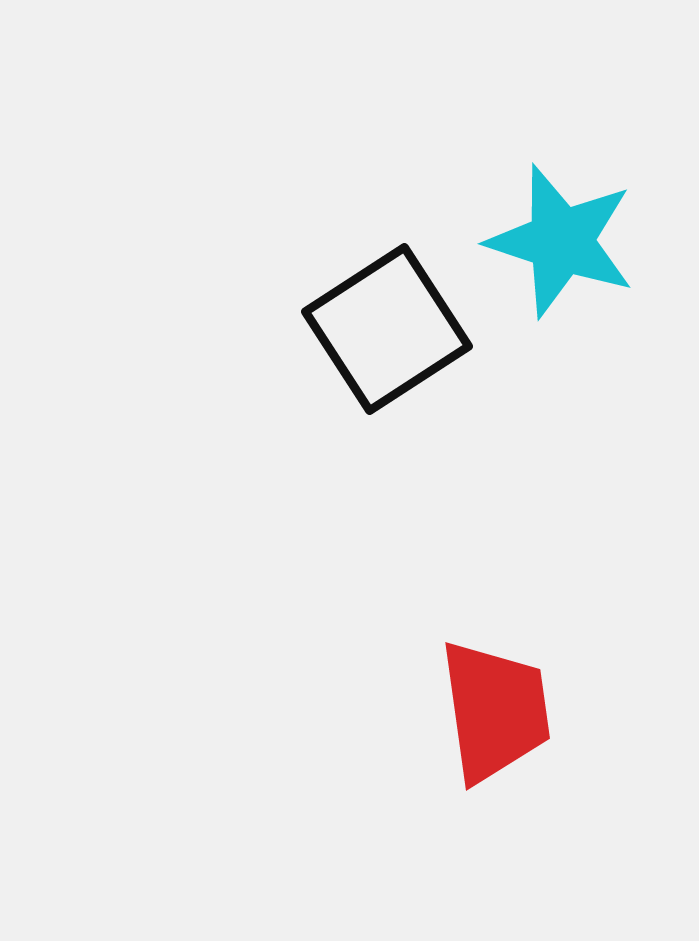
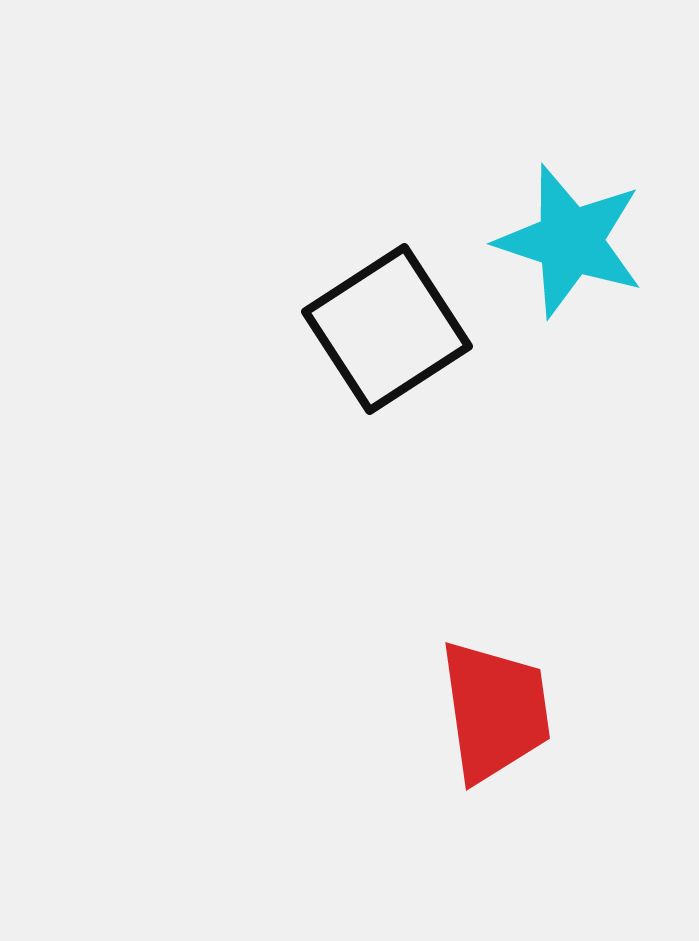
cyan star: moved 9 px right
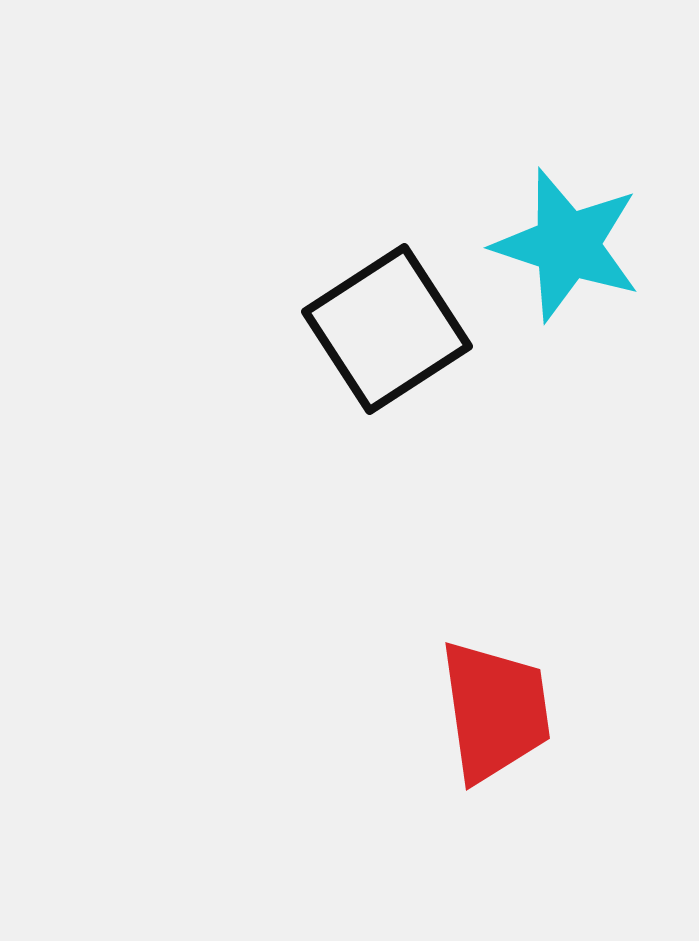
cyan star: moved 3 px left, 4 px down
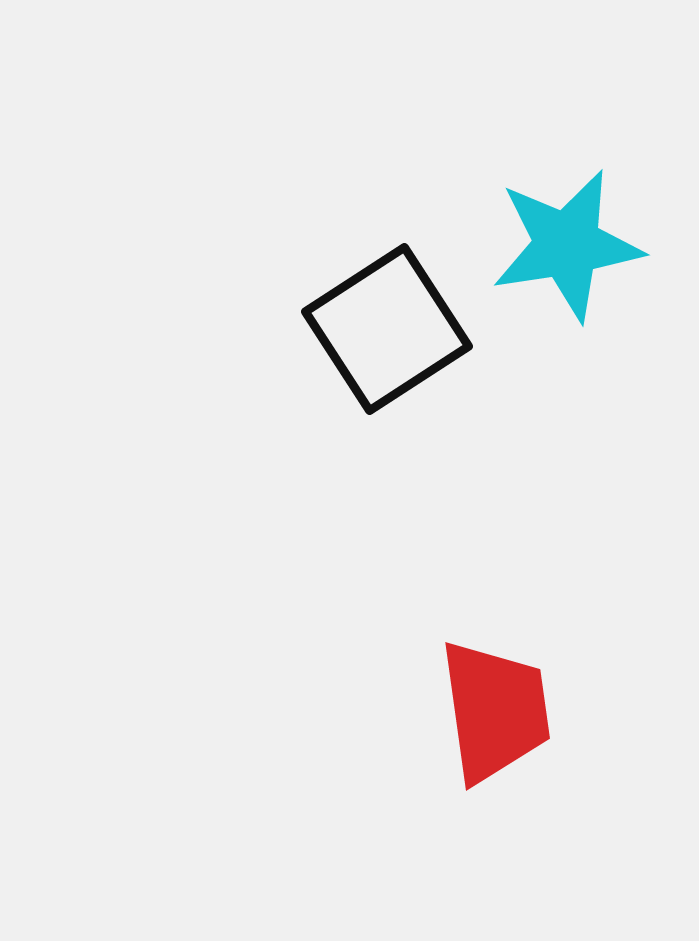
cyan star: rotated 27 degrees counterclockwise
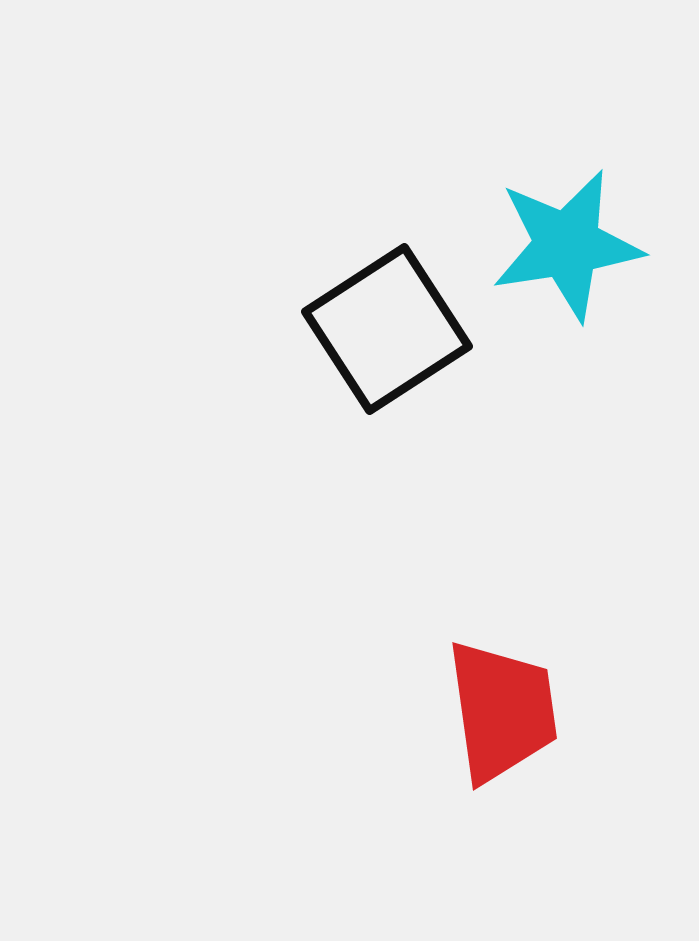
red trapezoid: moved 7 px right
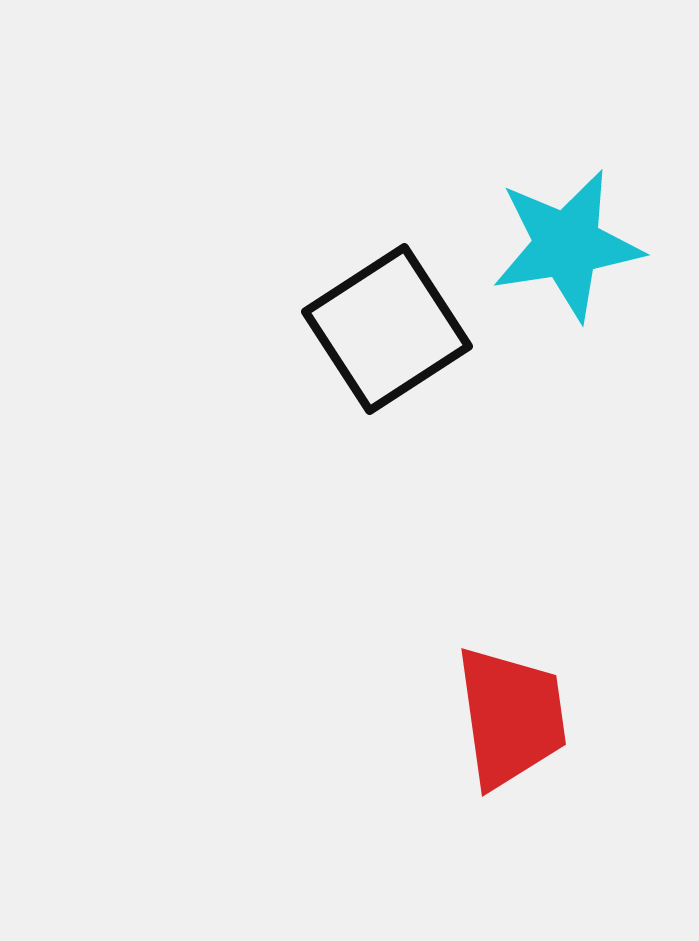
red trapezoid: moved 9 px right, 6 px down
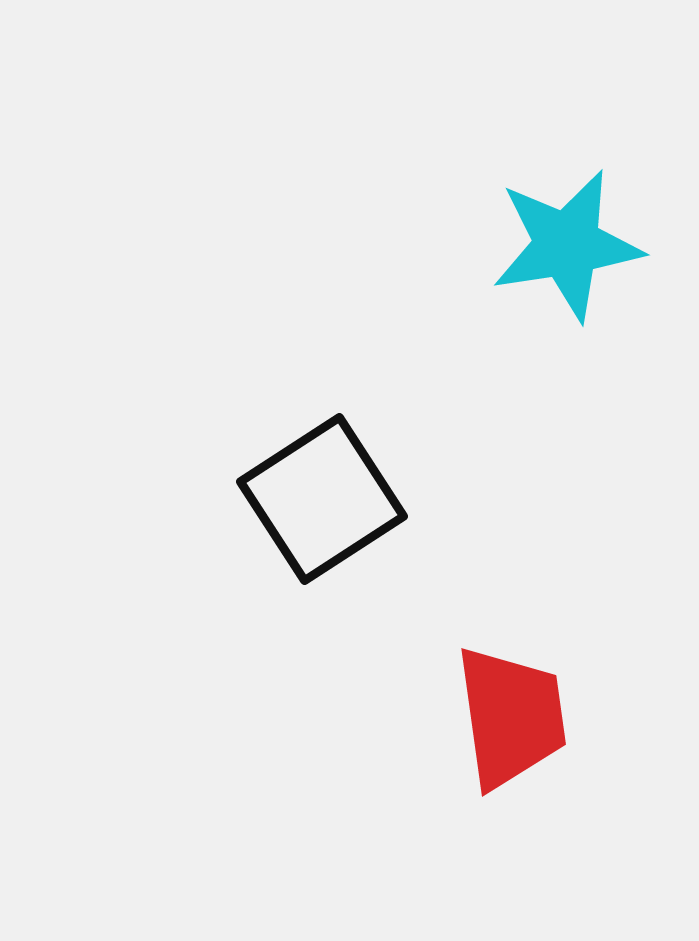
black square: moved 65 px left, 170 px down
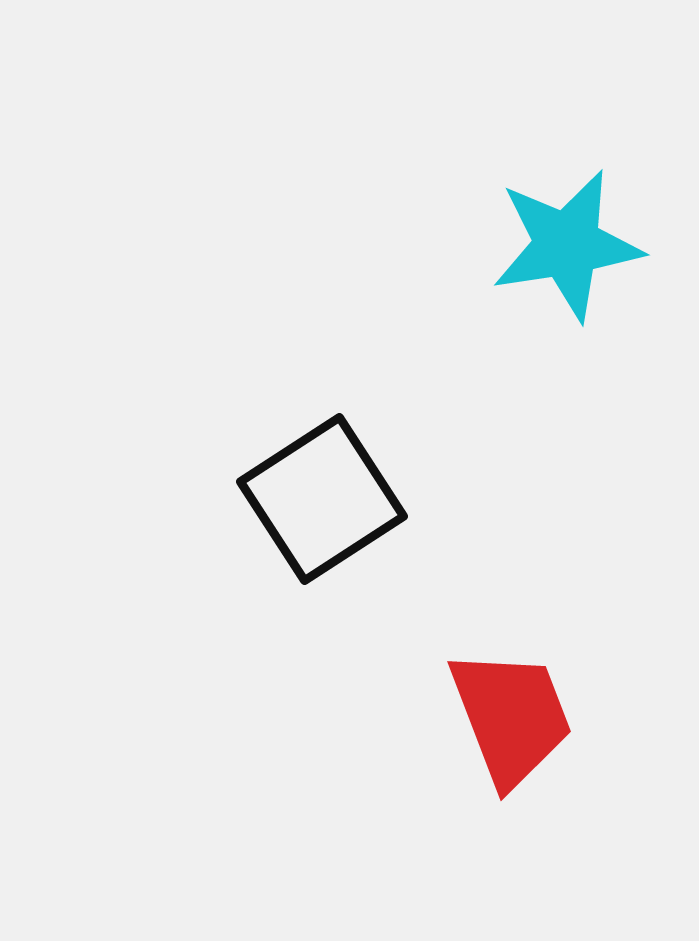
red trapezoid: rotated 13 degrees counterclockwise
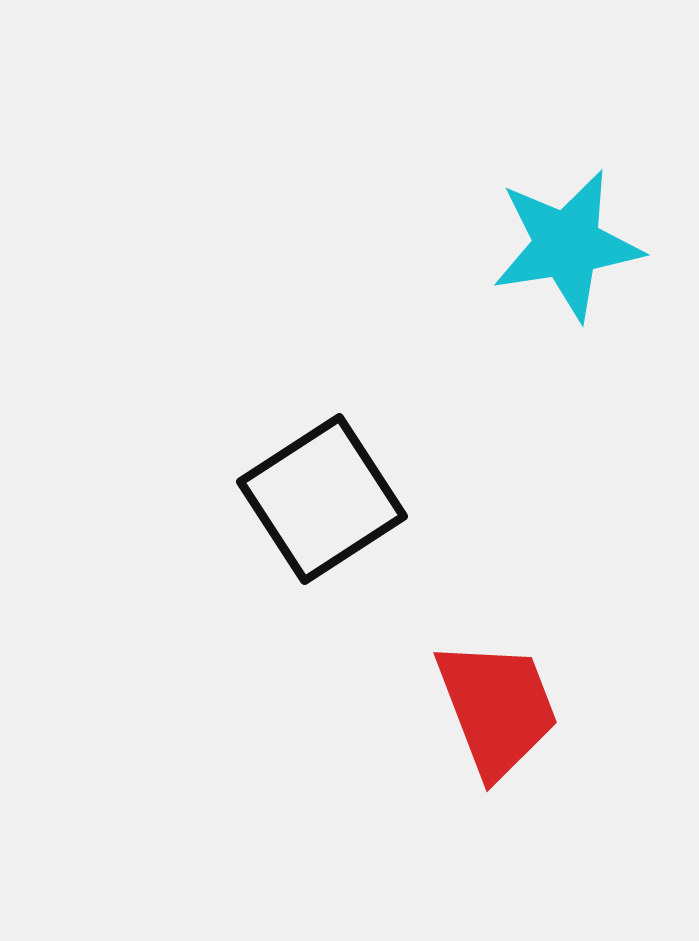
red trapezoid: moved 14 px left, 9 px up
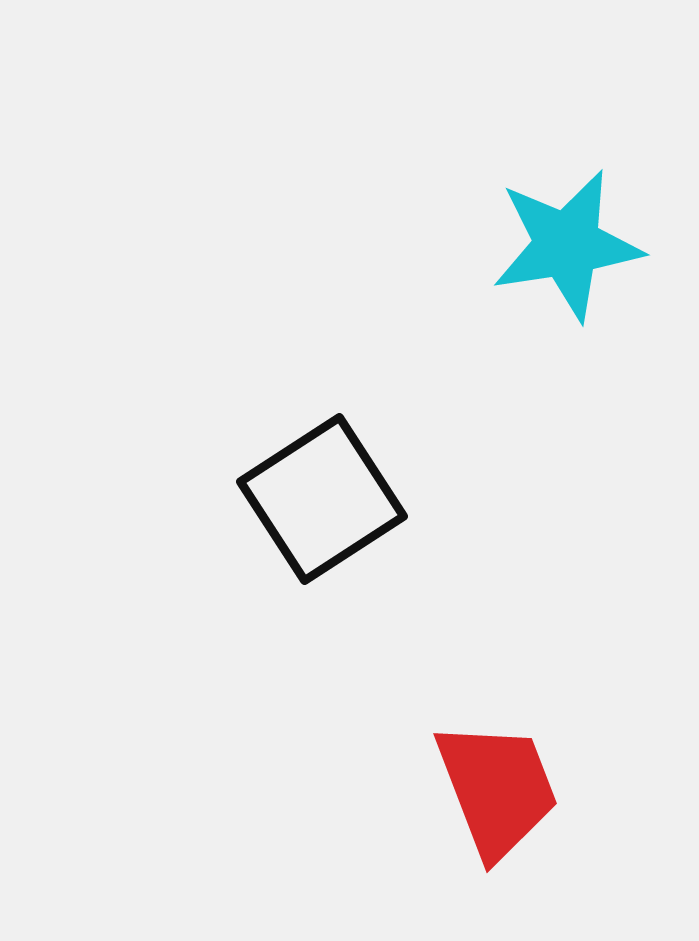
red trapezoid: moved 81 px down
